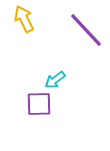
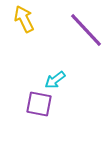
purple square: rotated 12 degrees clockwise
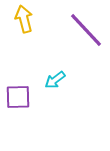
yellow arrow: rotated 12 degrees clockwise
purple square: moved 21 px left, 7 px up; rotated 12 degrees counterclockwise
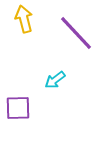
purple line: moved 10 px left, 3 px down
purple square: moved 11 px down
